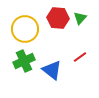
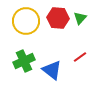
yellow circle: moved 1 px right, 8 px up
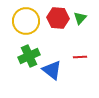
red line: rotated 32 degrees clockwise
green cross: moved 5 px right, 5 px up
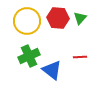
yellow circle: moved 1 px right
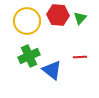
red hexagon: moved 3 px up
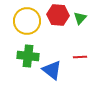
green cross: moved 1 px left; rotated 30 degrees clockwise
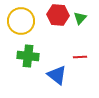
yellow circle: moved 6 px left
blue triangle: moved 5 px right, 5 px down
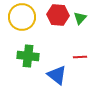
yellow circle: moved 1 px right, 4 px up
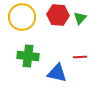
blue triangle: moved 2 px up; rotated 25 degrees counterclockwise
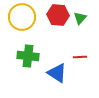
blue triangle: rotated 20 degrees clockwise
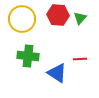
yellow circle: moved 2 px down
red line: moved 2 px down
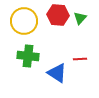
yellow circle: moved 2 px right, 2 px down
